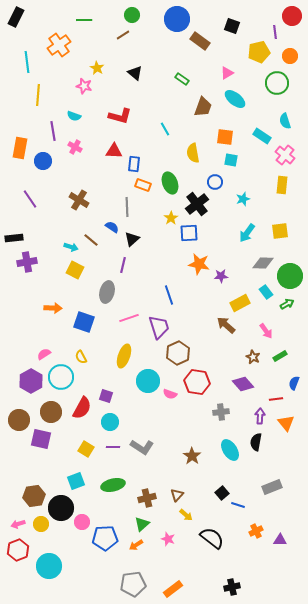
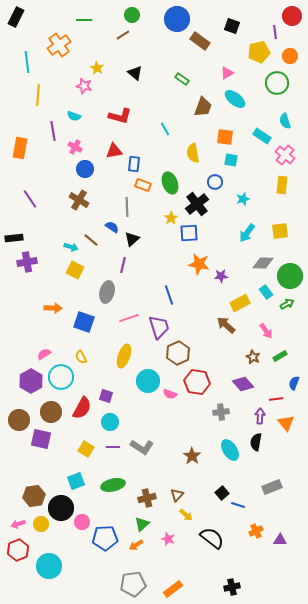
red triangle at (114, 151): rotated 12 degrees counterclockwise
blue circle at (43, 161): moved 42 px right, 8 px down
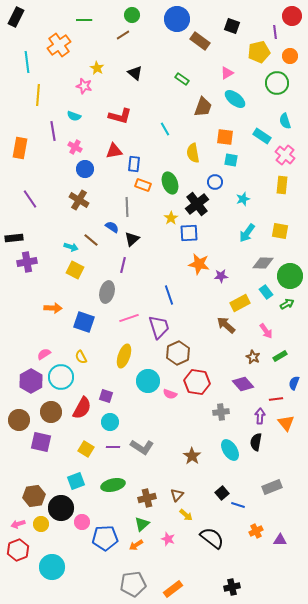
yellow square at (280, 231): rotated 18 degrees clockwise
purple square at (41, 439): moved 3 px down
cyan circle at (49, 566): moved 3 px right, 1 px down
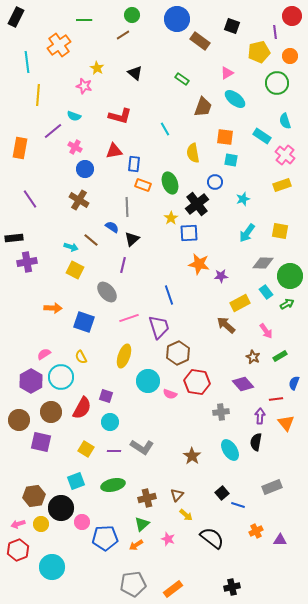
purple line at (53, 131): rotated 60 degrees clockwise
yellow rectangle at (282, 185): rotated 66 degrees clockwise
gray ellipse at (107, 292): rotated 55 degrees counterclockwise
purple line at (113, 447): moved 1 px right, 4 px down
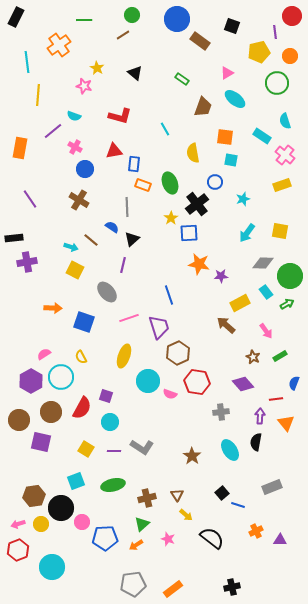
brown triangle at (177, 495): rotated 16 degrees counterclockwise
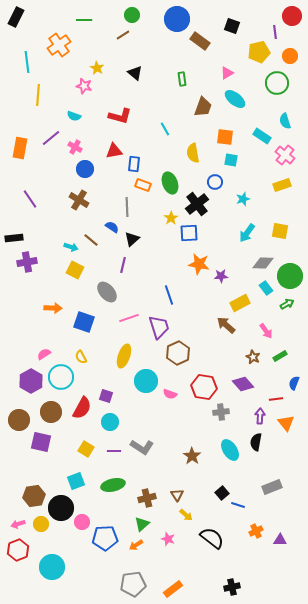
green rectangle at (182, 79): rotated 48 degrees clockwise
purple line at (53, 131): moved 2 px left, 7 px down
cyan rectangle at (266, 292): moved 4 px up
cyan circle at (148, 381): moved 2 px left
red hexagon at (197, 382): moved 7 px right, 5 px down
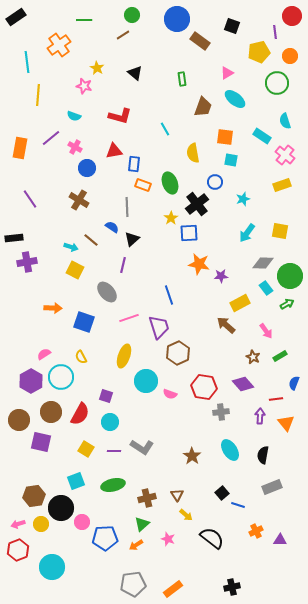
black rectangle at (16, 17): rotated 30 degrees clockwise
blue circle at (85, 169): moved 2 px right, 1 px up
red semicircle at (82, 408): moved 2 px left, 6 px down
black semicircle at (256, 442): moved 7 px right, 13 px down
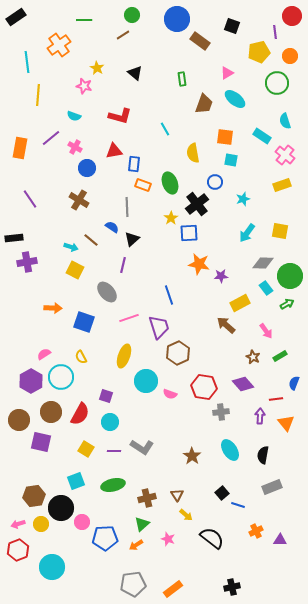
brown trapezoid at (203, 107): moved 1 px right, 3 px up
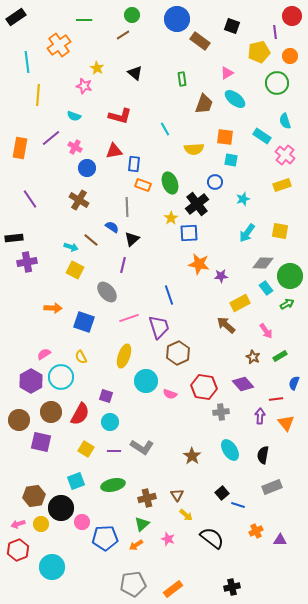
yellow semicircle at (193, 153): moved 1 px right, 4 px up; rotated 84 degrees counterclockwise
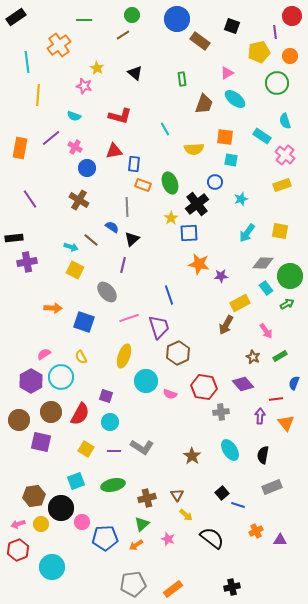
cyan star at (243, 199): moved 2 px left
brown arrow at (226, 325): rotated 102 degrees counterclockwise
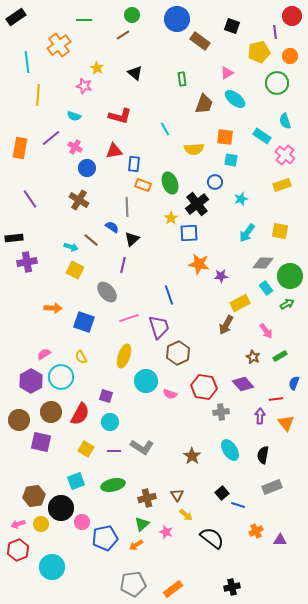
blue pentagon at (105, 538): rotated 10 degrees counterclockwise
pink star at (168, 539): moved 2 px left, 7 px up
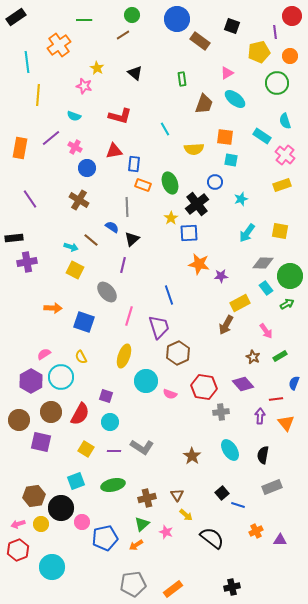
pink line at (129, 318): moved 2 px up; rotated 54 degrees counterclockwise
